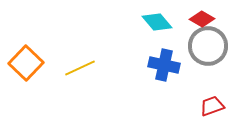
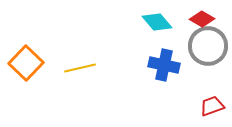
yellow line: rotated 12 degrees clockwise
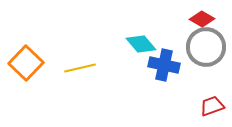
cyan diamond: moved 16 px left, 22 px down
gray circle: moved 2 px left, 1 px down
